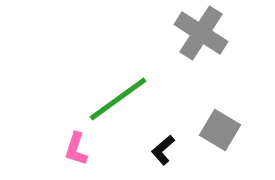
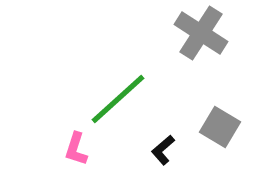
green line: rotated 6 degrees counterclockwise
gray square: moved 3 px up
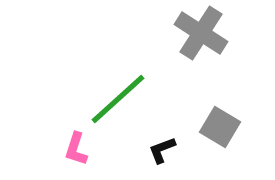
black L-shape: moved 1 px left; rotated 20 degrees clockwise
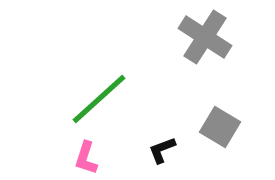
gray cross: moved 4 px right, 4 px down
green line: moved 19 px left
pink L-shape: moved 10 px right, 9 px down
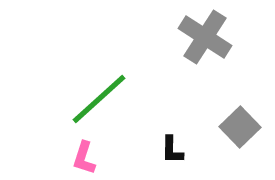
gray square: moved 20 px right; rotated 15 degrees clockwise
black L-shape: moved 10 px right; rotated 68 degrees counterclockwise
pink L-shape: moved 2 px left
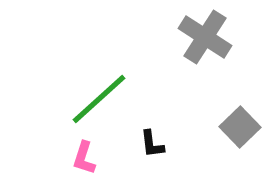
black L-shape: moved 20 px left, 6 px up; rotated 8 degrees counterclockwise
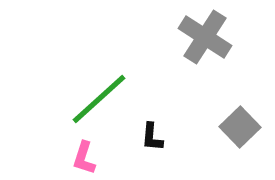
black L-shape: moved 7 px up; rotated 12 degrees clockwise
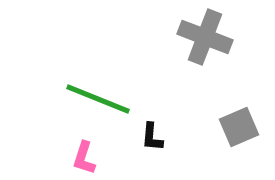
gray cross: rotated 12 degrees counterclockwise
green line: moved 1 px left; rotated 64 degrees clockwise
gray square: moved 1 px left; rotated 21 degrees clockwise
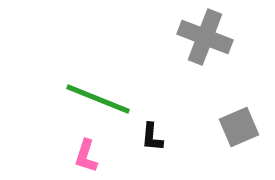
pink L-shape: moved 2 px right, 2 px up
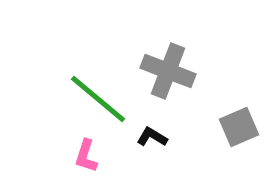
gray cross: moved 37 px left, 34 px down
green line: rotated 18 degrees clockwise
black L-shape: rotated 116 degrees clockwise
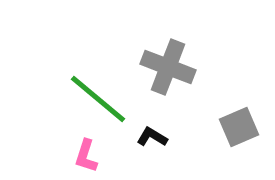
gray cross: moved 4 px up
